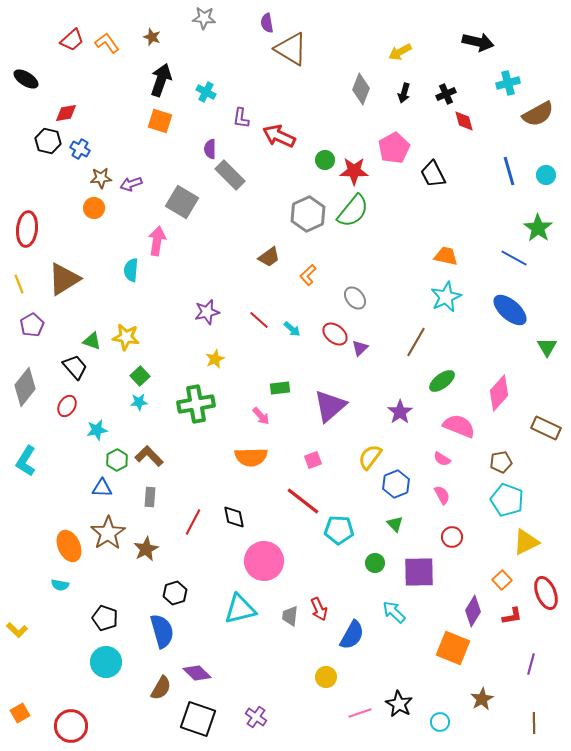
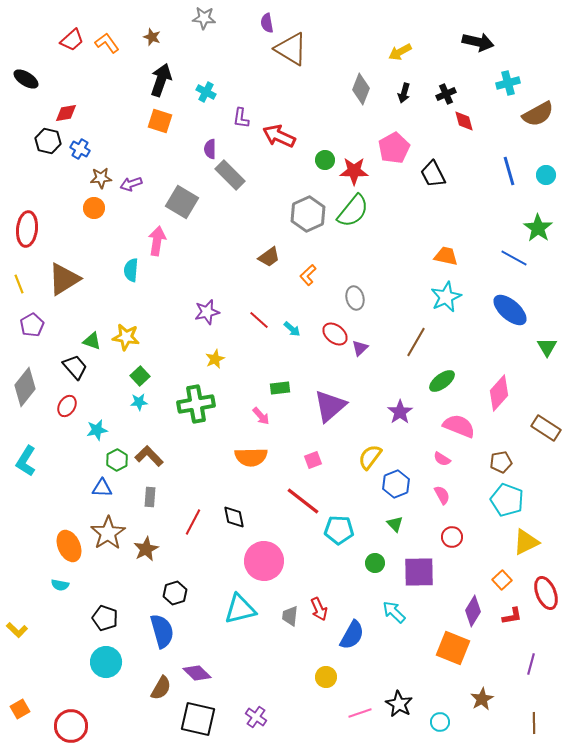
gray ellipse at (355, 298): rotated 25 degrees clockwise
brown rectangle at (546, 428): rotated 8 degrees clockwise
orange square at (20, 713): moved 4 px up
black square at (198, 719): rotated 6 degrees counterclockwise
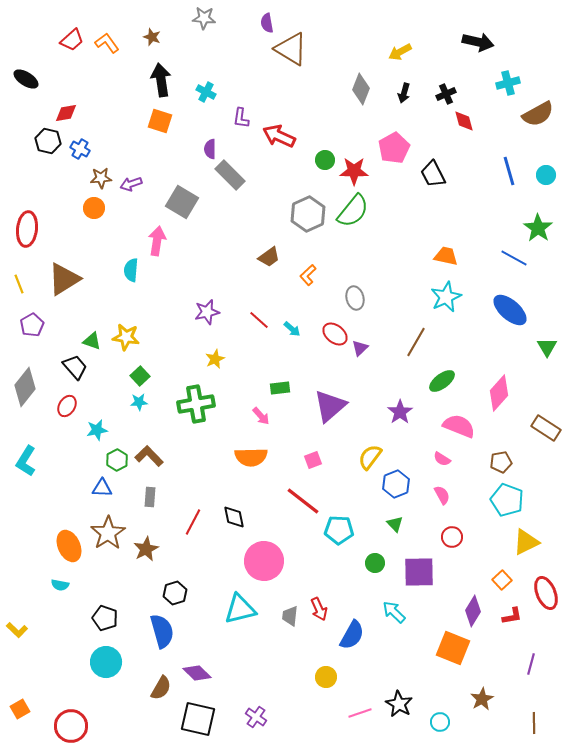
black arrow at (161, 80): rotated 28 degrees counterclockwise
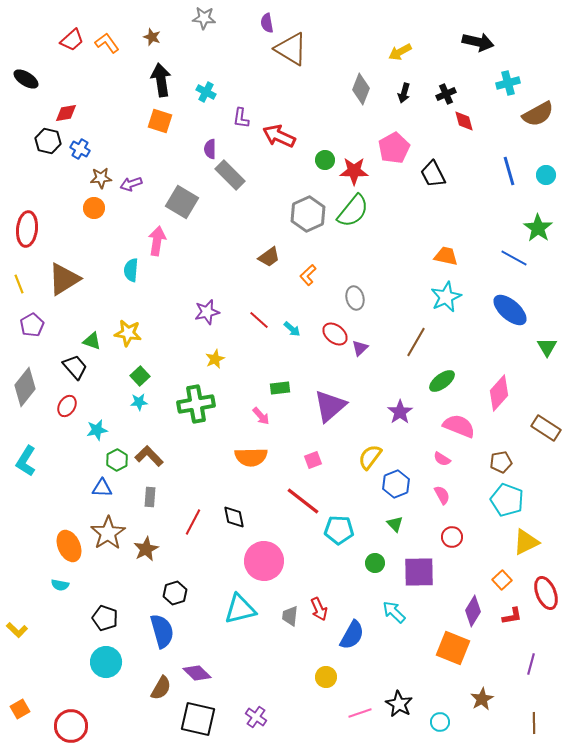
yellow star at (126, 337): moved 2 px right, 4 px up
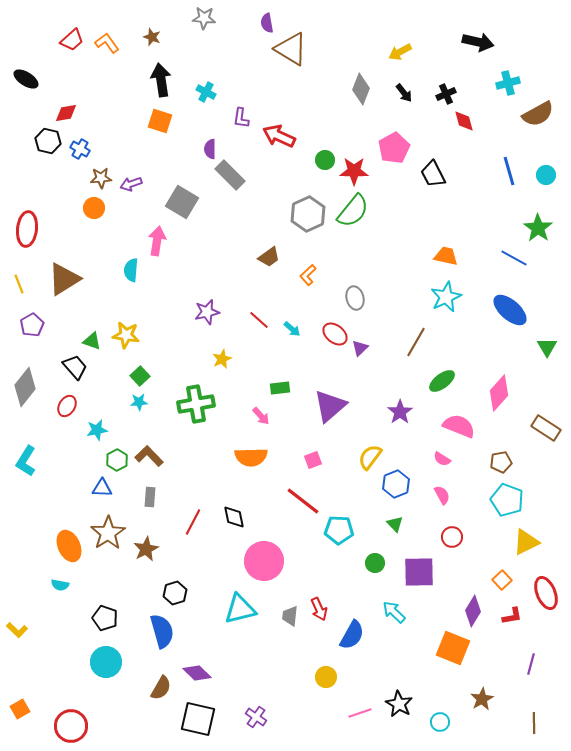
black arrow at (404, 93): rotated 54 degrees counterclockwise
yellow star at (128, 333): moved 2 px left, 2 px down
yellow star at (215, 359): moved 7 px right
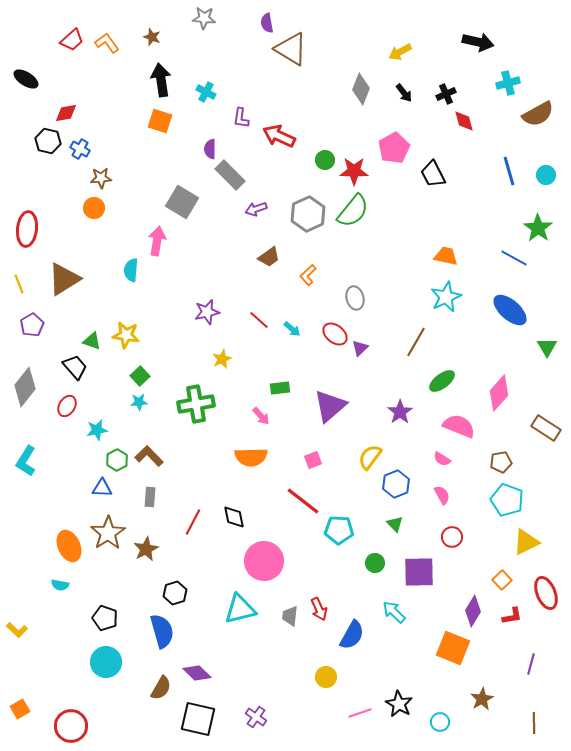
purple arrow at (131, 184): moved 125 px right, 25 px down
